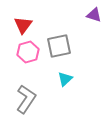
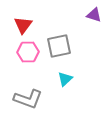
pink hexagon: rotated 15 degrees clockwise
gray L-shape: moved 2 px right; rotated 76 degrees clockwise
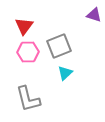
red triangle: moved 1 px right, 1 px down
gray square: rotated 10 degrees counterclockwise
cyan triangle: moved 6 px up
gray L-shape: rotated 56 degrees clockwise
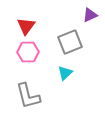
purple triangle: moved 4 px left; rotated 42 degrees counterclockwise
red triangle: moved 2 px right
gray square: moved 11 px right, 4 px up
gray L-shape: moved 3 px up
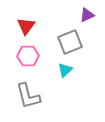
purple triangle: moved 3 px left
pink hexagon: moved 4 px down
cyan triangle: moved 3 px up
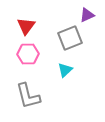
gray square: moved 4 px up
pink hexagon: moved 2 px up
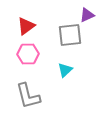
red triangle: rotated 18 degrees clockwise
gray square: moved 3 px up; rotated 15 degrees clockwise
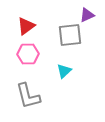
cyan triangle: moved 1 px left, 1 px down
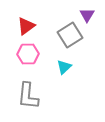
purple triangle: rotated 35 degrees counterclockwise
gray square: rotated 25 degrees counterclockwise
cyan triangle: moved 4 px up
gray L-shape: rotated 20 degrees clockwise
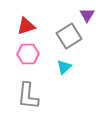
red triangle: rotated 18 degrees clockwise
gray square: moved 1 px left, 1 px down
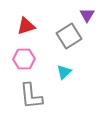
pink hexagon: moved 4 px left, 5 px down
cyan triangle: moved 5 px down
gray L-shape: moved 3 px right; rotated 12 degrees counterclockwise
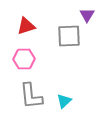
gray square: rotated 30 degrees clockwise
cyan triangle: moved 29 px down
